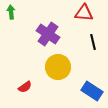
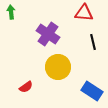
red semicircle: moved 1 px right
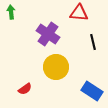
red triangle: moved 5 px left
yellow circle: moved 2 px left
red semicircle: moved 1 px left, 2 px down
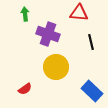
green arrow: moved 14 px right, 2 px down
purple cross: rotated 15 degrees counterclockwise
black line: moved 2 px left
blue rectangle: rotated 10 degrees clockwise
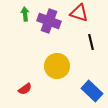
red triangle: rotated 12 degrees clockwise
purple cross: moved 1 px right, 13 px up
yellow circle: moved 1 px right, 1 px up
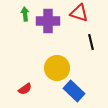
purple cross: moved 1 px left; rotated 20 degrees counterclockwise
yellow circle: moved 2 px down
blue rectangle: moved 18 px left
